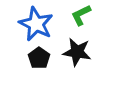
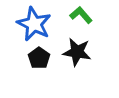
green L-shape: rotated 75 degrees clockwise
blue star: moved 2 px left
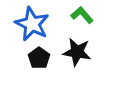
green L-shape: moved 1 px right
blue star: moved 2 px left
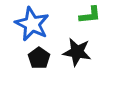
green L-shape: moved 8 px right; rotated 125 degrees clockwise
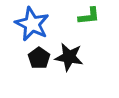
green L-shape: moved 1 px left, 1 px down
black star: moved 8 px left, 5 px down
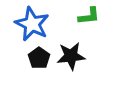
black star: moved 2 px right, 1 px up; rotated 16 degrees counterclockwise
